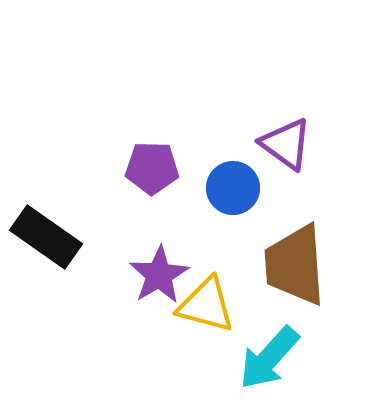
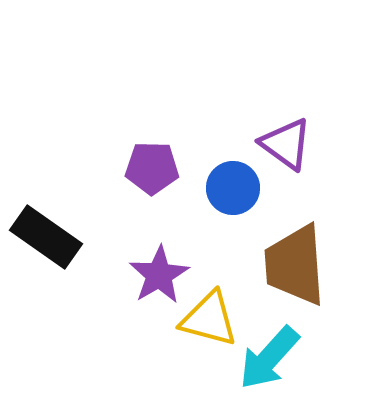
yellow triangle: moved 3 px right, 14 px down
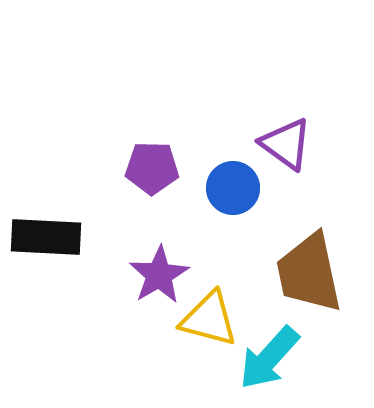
black rectangle: rotated 32 degrees counterclockwise
brown trapezoid: moved 14 px right, 8 px down; rotated 8 degrees counterclockwise
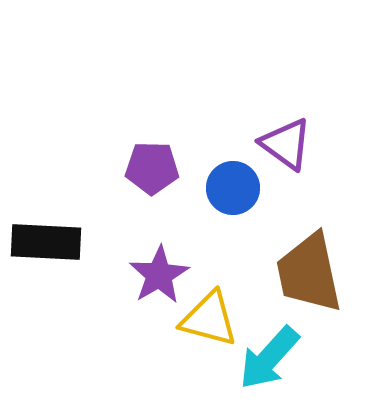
black rectangle: moved 5 px down
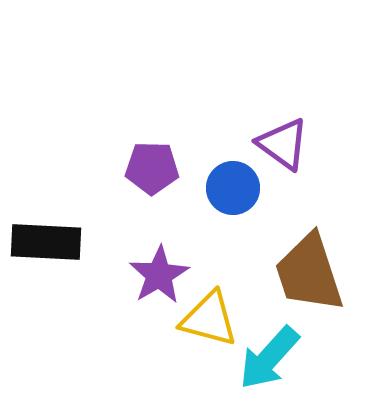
purple triangle: moved 3 px left
brown trapezoid: rotated 6 degrees counterclockwise
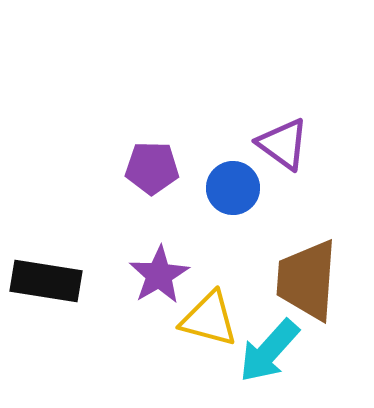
black rectangle: moved 39 px down; rotated 6 degrees clockwise
brown trapezoid: moved 2 px left, 7 px down; rotated 22 degrees clockwise
cyan arrow: moved 7 px up
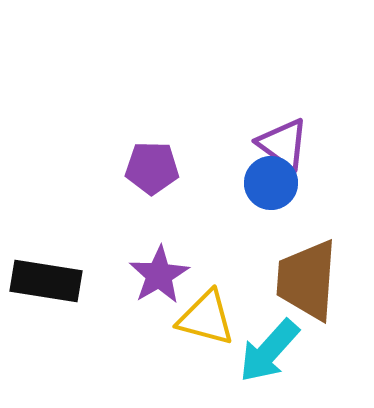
blue circle: moved 38 px right, 5 px up
yellow triangle: moved 3 px left, 1 px up
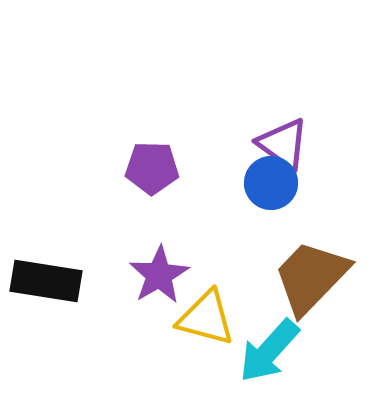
brown trapezoid: moved 4 px right, 3 px up; rotated 40 degrees clockwise
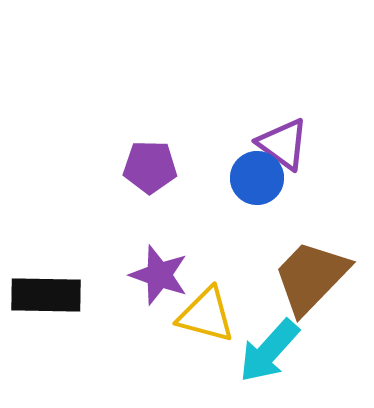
purple pentagon: moved 2 px left, 1 px up
blue circle: moved 14 px left, 5 px up
purple star: rotated 22 degrees counterclockwise
black rectangle: moved 14 px down; rotated 8 degrees counterclockwise
yellow triangle: moved 3 px up
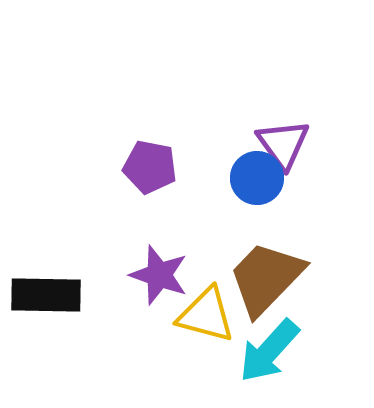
purple triangle: rotated 18 degrees clockwise
purple pentagon: rotated 10 degrees clockwise
brown trapezoid: moved 45 px left, 1 px down
